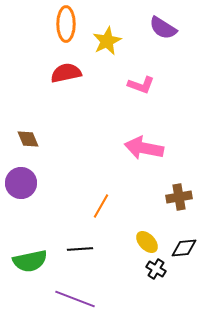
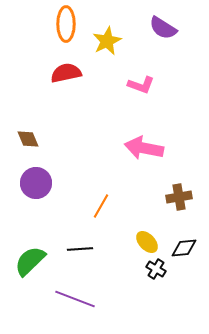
purple circle: moved 15 px right
green semicircle: rotated 148 degrees clockwise
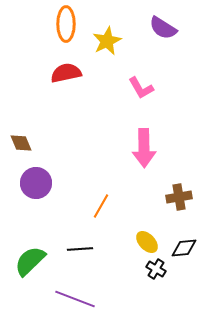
pink L-shape: moved 3 px down; rotated 40 degrees clockwise
brown diamond: moved 7 px left, 4 px down
pink arrow: rotated 102 degrees counterclockwise
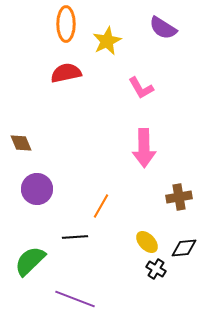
purple circle: moved 1 px right, 6 px down
black line: moved 5 px left, 12 px up
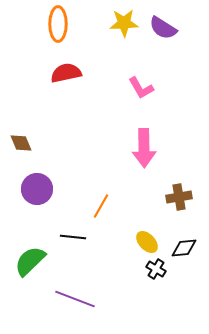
orange ellipse: moved 8 px left
yellow star: moved 17 px right, 18 px up; rotated 24 degrees clockwise
black line: moved 2 px left; rotated 10 degrees clockwise
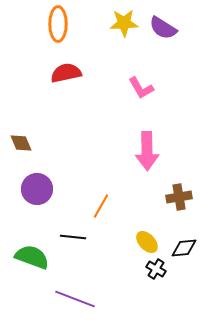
pink arrow: moved 3 px right, 3 px down
green semicircle: moved 2 px right, 4 px up; rotated 64 degrees clockwise
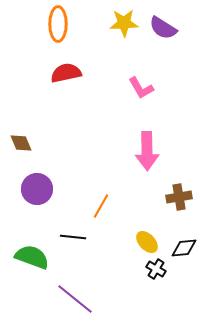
purple line: rotated 18 degrees clockwise
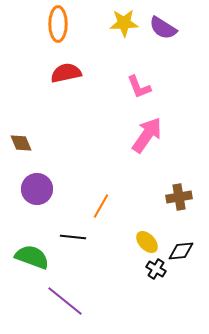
pink L-shape: moved 2 px left, 1 px up; rotated 8 degrees clockwise
pink arrow: moved 16 px up; rotated 144 degrees counterclockwise
black diamond: moved 3 px left, 3 px down
purple line: moved 10 px left, 2 px down
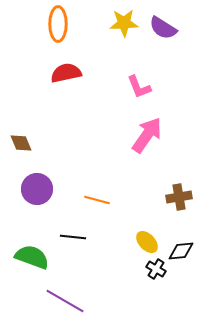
orange line: moved 4 px left, 6 px up; rotated 75 degrees clockwise
purple line: rotated 9 degrees counterclockwise
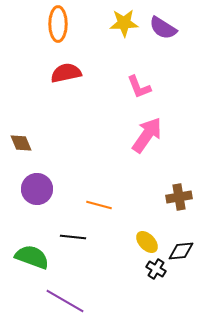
orange line: moved 2 px right, 5 px down
